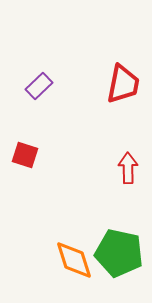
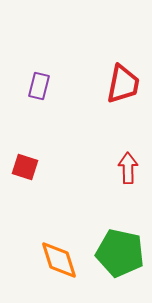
purple rectangle: rotated 32 degrees counterclockwise
red square: moved 12 px down
green pentagon: moved 1 px right
orange diamond: moved 15 px left
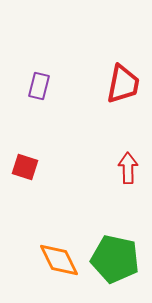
green pentagon: moved 5 px left, 6 px down
orange diamond: rotated 9 degrees counterclockwise
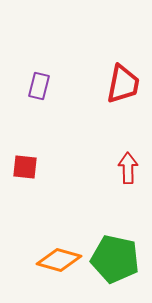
red square: rotated 12 degrees counterclockwise
orange diamond: rotated 48 degrees counterclockwise
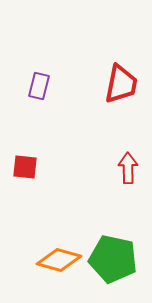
red trapezoid: moved 2 px left
green pentagon: moved 2 px left
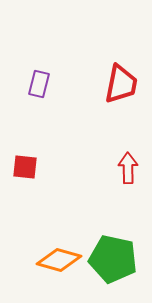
purple rectangle: moved 2 px up
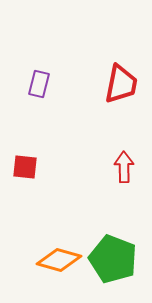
red arrow: moved 4 px left, 1 px up
green pentagon: rotated 9 degrees clockwise
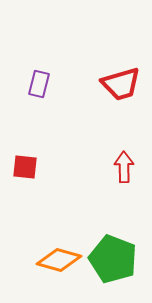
red trapezoid: rotated 63 degrees clockwise
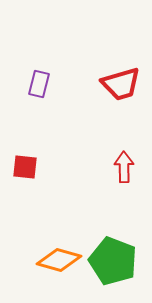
green pentagon: moved 2 px down
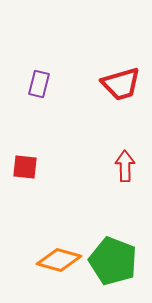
red arrow: moved 1 px right, 1 px up
